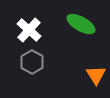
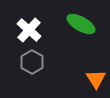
orange triangle: moved 4 px down
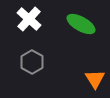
white cross: moved 11 px up
orange triangle: moved 1 px left
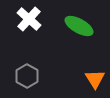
green ellipse: moved 2 px left, 2 px down
gray hexagon: moved 5 px left, 14 px down
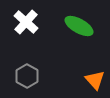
white cross: moved 3 px left, 3 px down
orange triangle: moved 1 px down; rotated 10 degrees counterclockwise
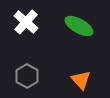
orange triangle: moved 14 px left
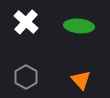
green ellipse: rotated 24 degrees counterclockwise
gray hexagon: moved 1 px left, 1 px down
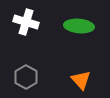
white cross: rotated 25 degrees counterclockwise
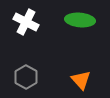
white cross: rotated 10 degrees clockwise
green ellipse: moved 1 px right, 6 px up
